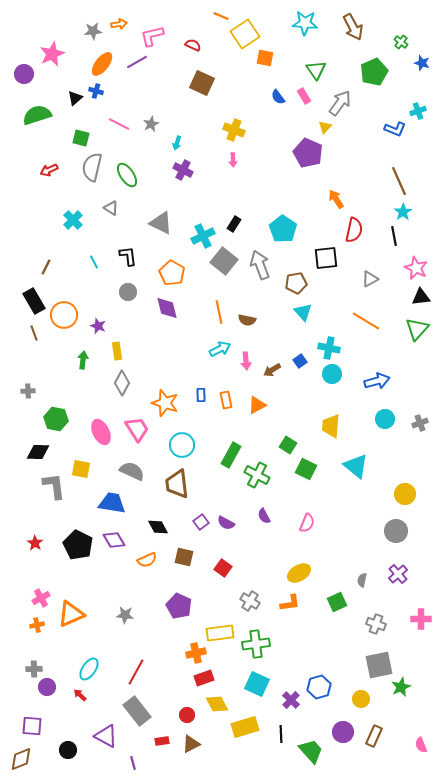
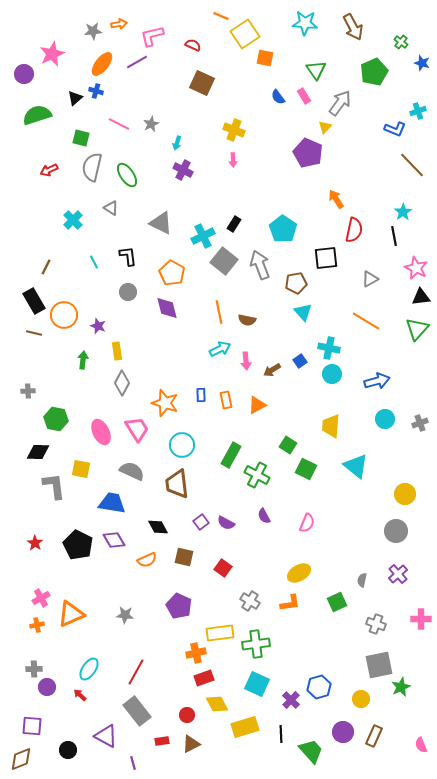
brown line at (399, 181): moved 13 px right, 16 px up; rotated 20 degrees counterclockwise
brown line at (34, 333): rotated 56 degrees counterclockwise
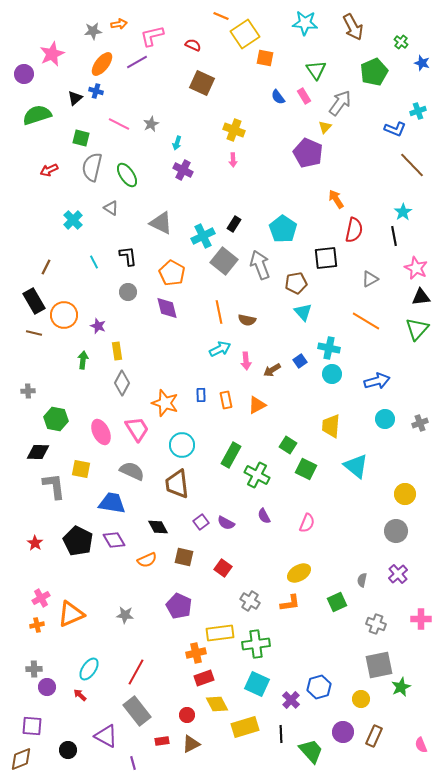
black pentagon at (78, 545): moved 4 px up
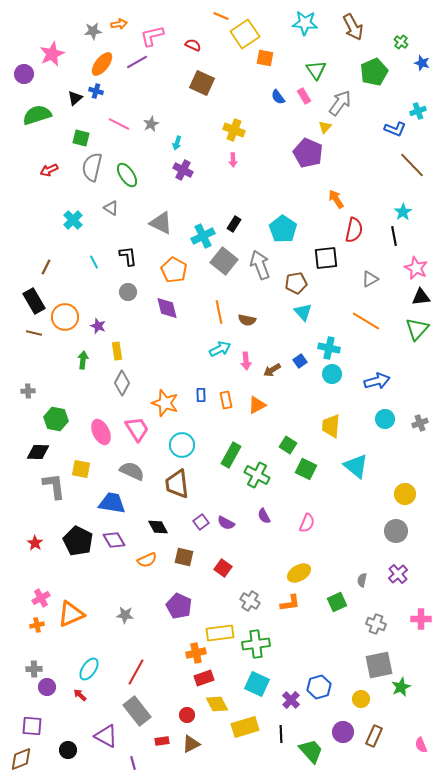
orange pentagon at (172, 273): moved 2 px right, 3 px up
orange circle at (64, 315): moved 1 px right, 2 px down
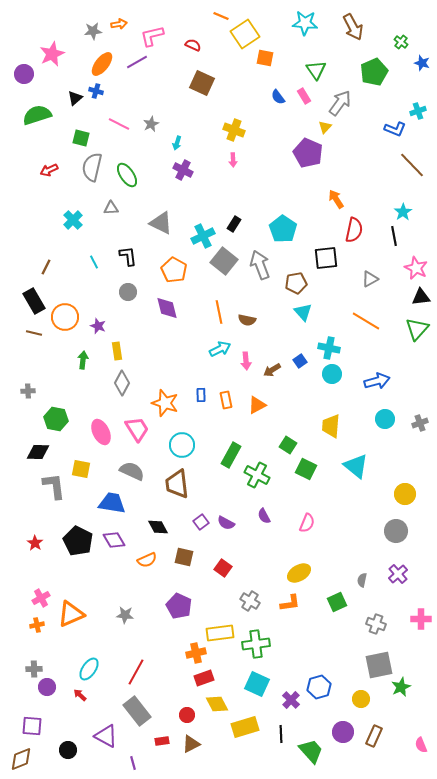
gray triangle at (111, 208): rotated 35 degrees counterclockwise
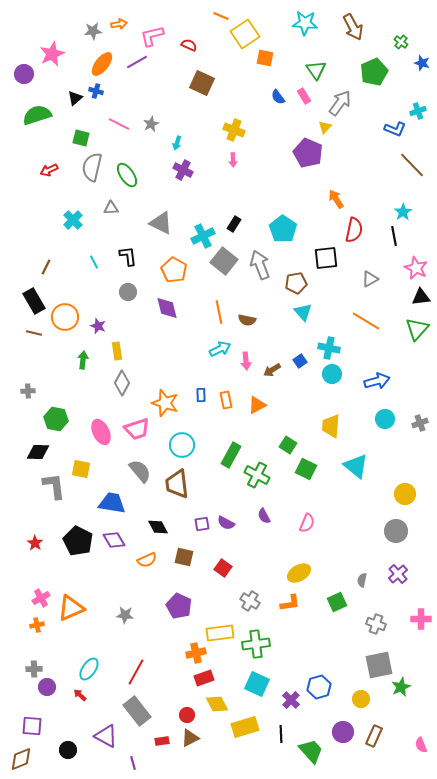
red semicircle at (193, 45): moved 4 px left
pink trapezoid at (137, 429): rotated 104 degrees clockwise
gray semicircle at (132, 471): moved 8 px right; rotated 25 degrees clockwise
purple square at (201, 522): moved 1 px right, 2 px down; rotated 28 degrees clockwise
orange triangle at (71, 614): moved 6 px up
brown triangle at (191, 744): moved 1 px left, 6 px up
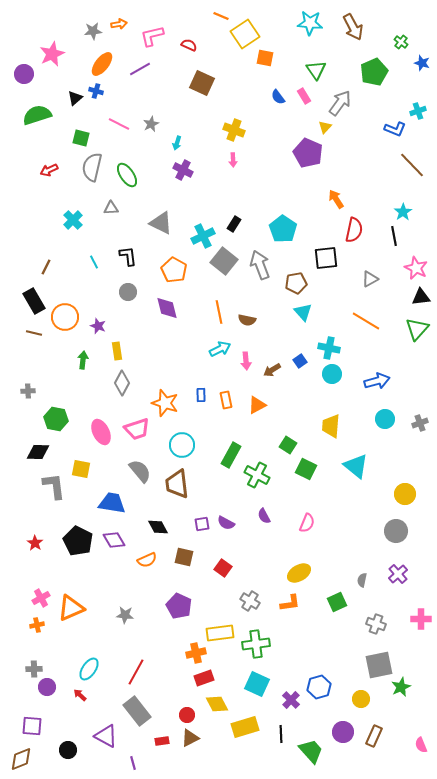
cyan star at (305, 23): moved 5 px right
purple line at (137, 62): moved 3 px right, 7 px down
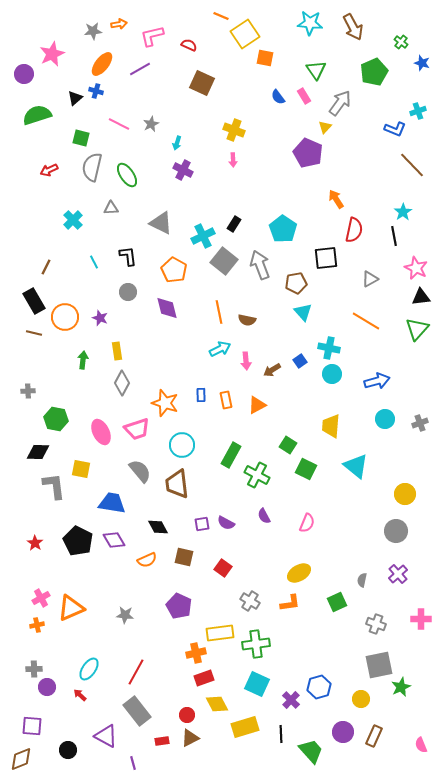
purple star at (98, 326): moved 2 px right, 8 px up
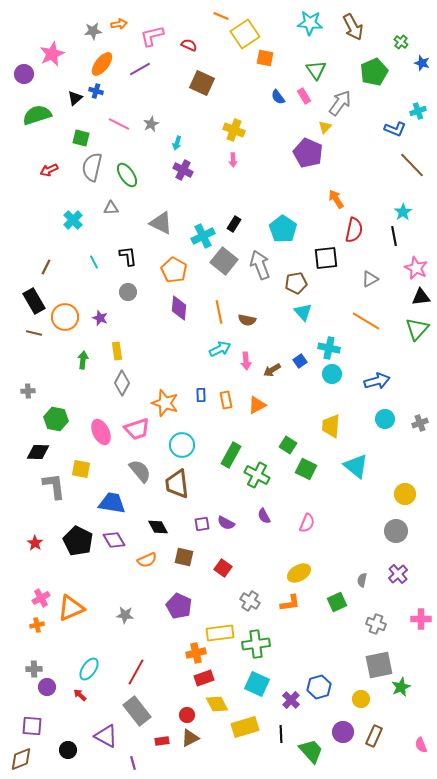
purple diamond at (167, 308): moved 12 px right; rotated 20 degrees clockwise
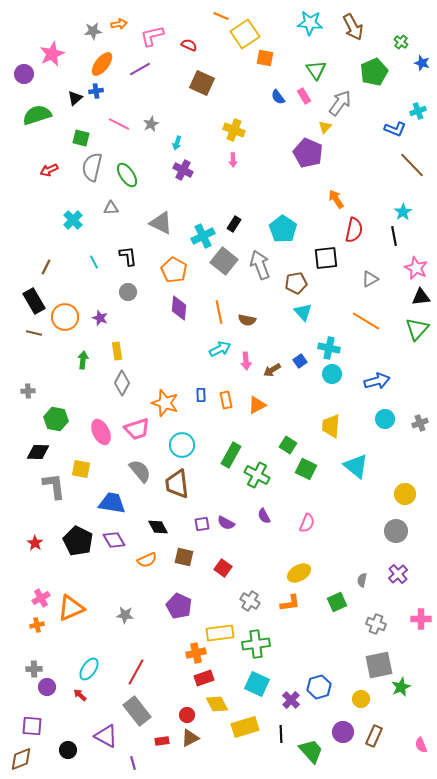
blue cross at (96, 91): rotated 24 degrees counterclockwise
